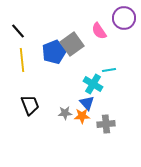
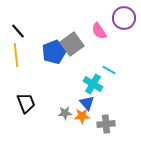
yellow line: moved 6 px left, 5 px up
cyan line: rotated 40 degrees clockwise
black trapezoid: moved 4 px left, 2 px up
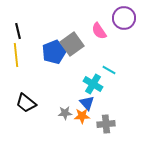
black line: rotated 28 degrees clockwise
black trapezoid: rotated 150 degrees clockwise
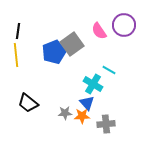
purple circle: moved 7 px down
black line: rotated 21 degrees clockwise
black trapezoid: moved 2 px right
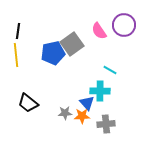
blue pentagon: moved 1 px left, 1 px down; rotated 10 degrees clockwise
cyan line: moved 1 px right
cyan cross: moved 7 px right, 7 px down; rotated 30 degrees counterclockwise
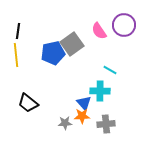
blue triangle: moved 3 px left
gray star: moved 10 px down
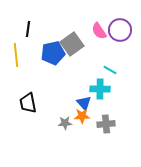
purple circle: moved 4 px left, 5 px down
black line: moved 10 px right, 2 px up
cyan cross: moved 2 px up
black trapezoid: rotated 40 degrees clockwise
